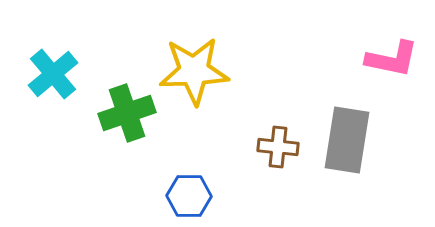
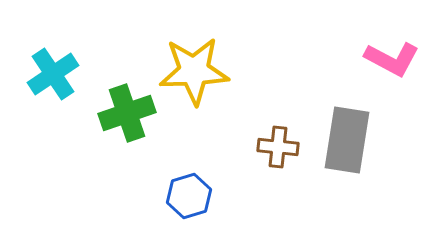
pink L-shape: rotated 16 degrees clockwise
cyan cross: rotated 6 degrees clockwise
blue hexagon: rotated 18 degrees counterclockwise
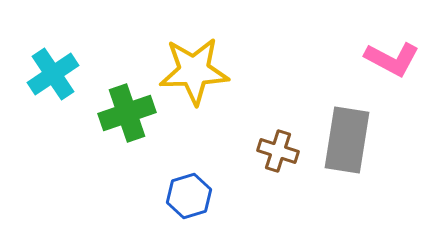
brown cross: moved 4 px down; rotated 12 degrees clockwise
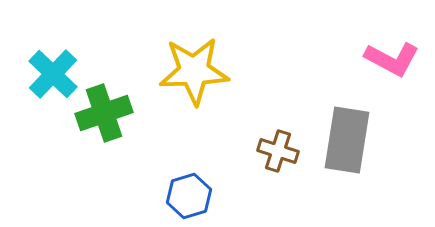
cyan cross: rotated 12 degrees counterclockwise
green cross: moved 23 px left
